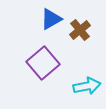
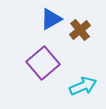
cyan arrow: moved 4 px left; rotated 12 degrees counterclockwise
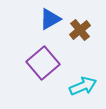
blue triangle: moved 1 px left
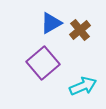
blue triangle: moved 1 px right, 4 px down
